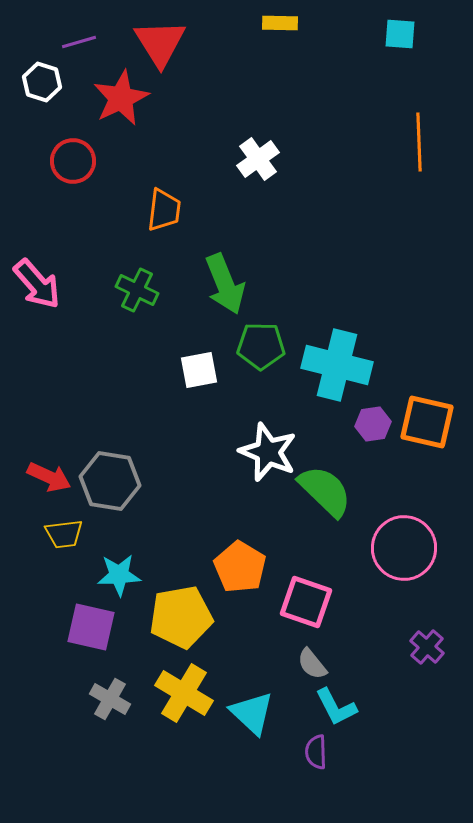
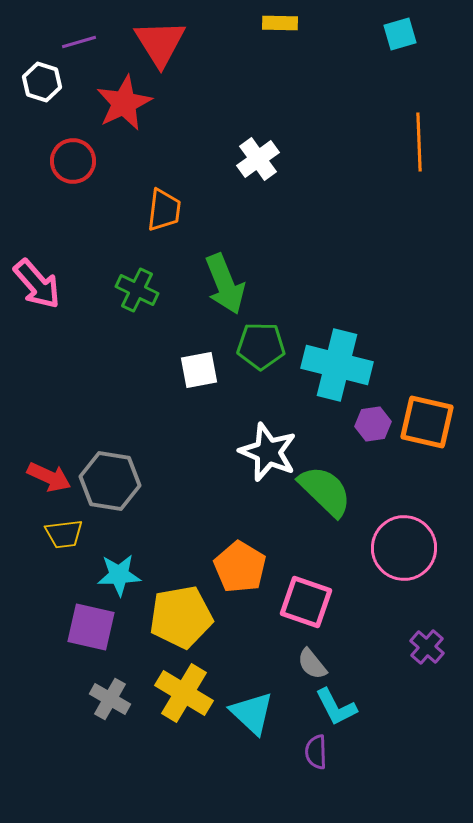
cyan square: rotated 20 degrees counterclockwise
red star: moved 3 px right, 5 px down
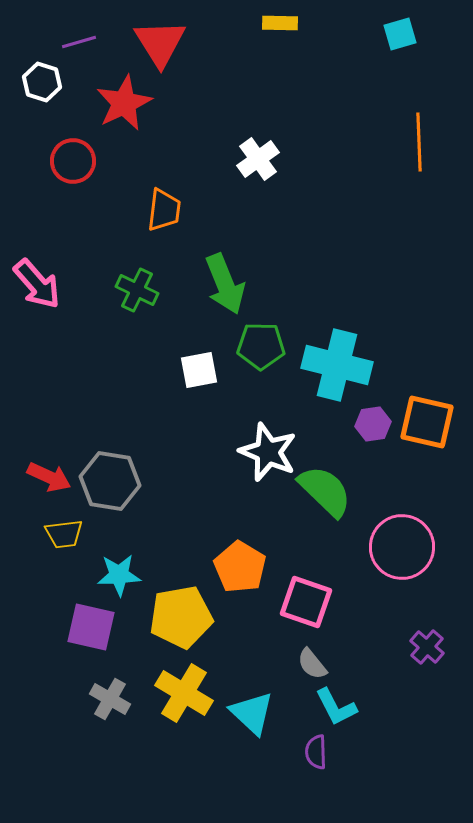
pink circle: moved 2 px left, 1 px up
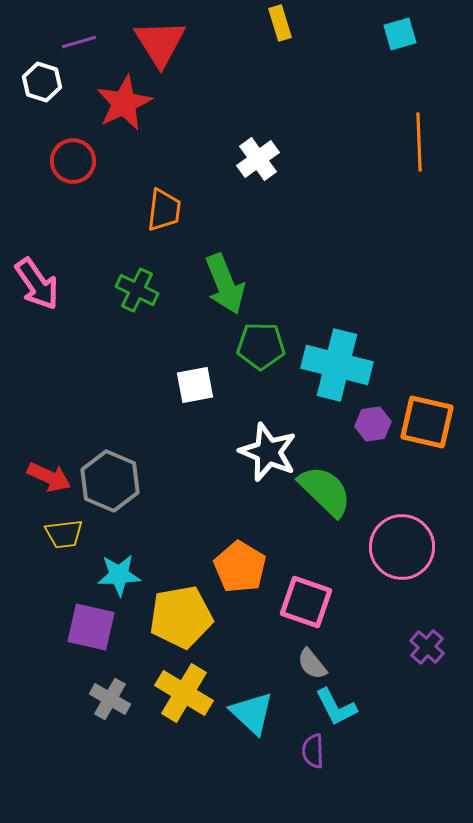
yellow rectangle: rotated 72 degrees clockwise
pink arrow: rotated 6 degrees clockwise
white square: moved 4 px left, 15 px down
gray hexagon: rotated 14 degrees clockwise
purple semicircle: moved 3 px left, 1 px up
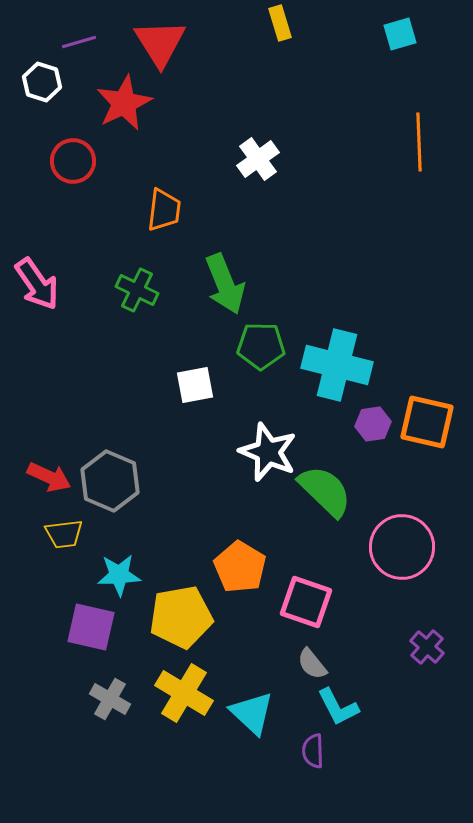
cyan L-shape: moved 2 px right
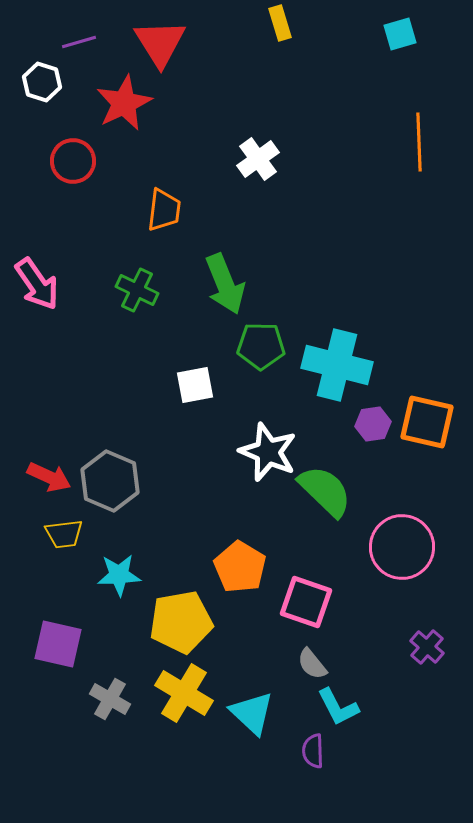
yellow pentagon: moved 5 px down
purple square: moved 33 px left, 17 px down
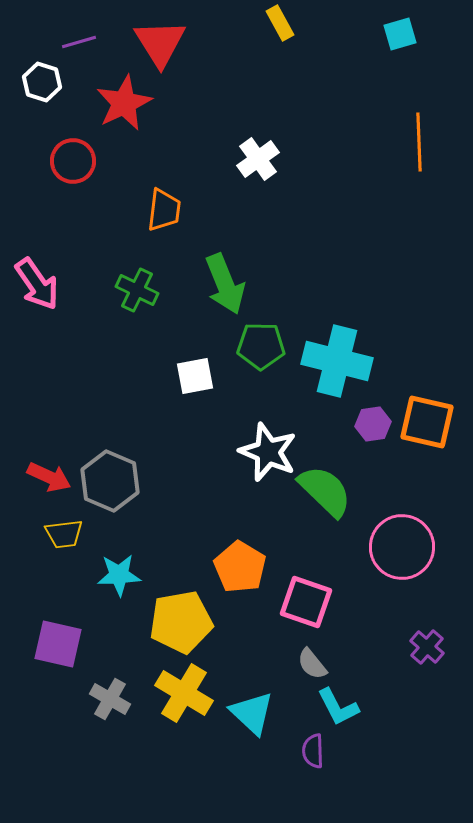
yellow rectangle: rotated 12 degrees counterclockwise
cyan cross: moved 4 px up
white square: moved 9 px up
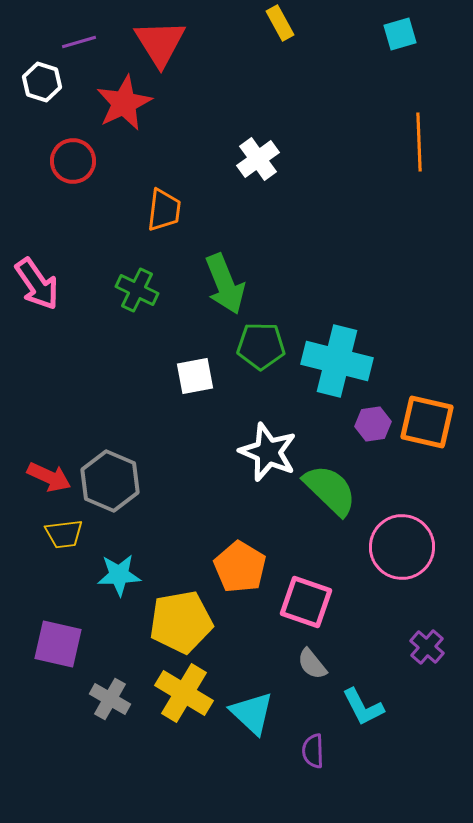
green semicircle: moved 5 px right, 1 px up
cyan L-shape: moved 25 px right
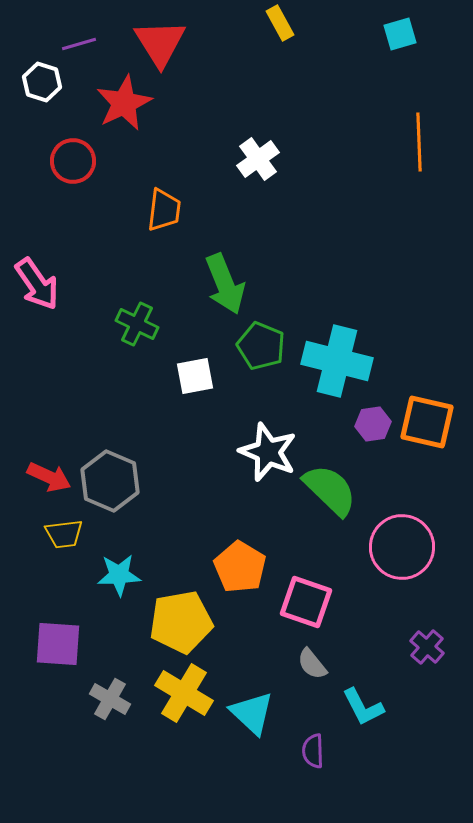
purple line: moved 2 px down
green cross: moved 34 px down
green pentagon: rotated 21 degrees clockwise
purple square: rotated 9 degrees counterclockwise
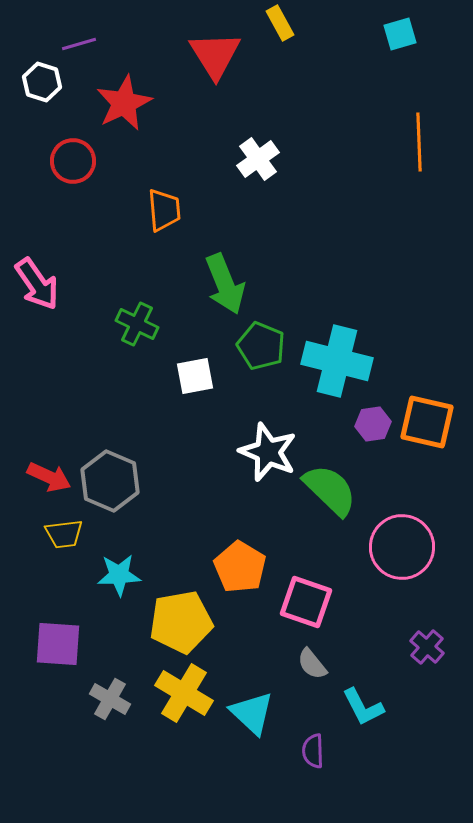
red triangle: moved 55 px right, 12 px down
orange trapezoid: rotated 12 degrees counterclockwise
